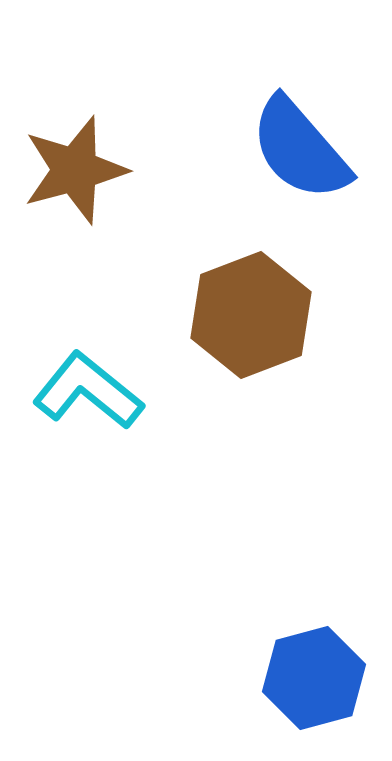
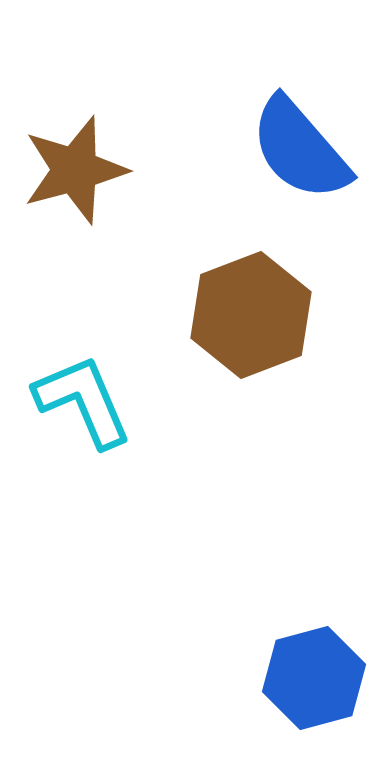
cyan L-shape: moved 5 px left, 10 px down; rotated 28 degrees clockwise
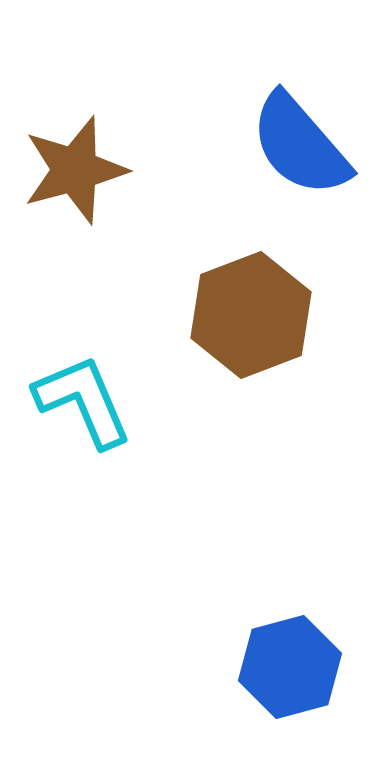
blue semicircle: moved 4 px up
blue hexagon: moved 24 px left, 11 px up
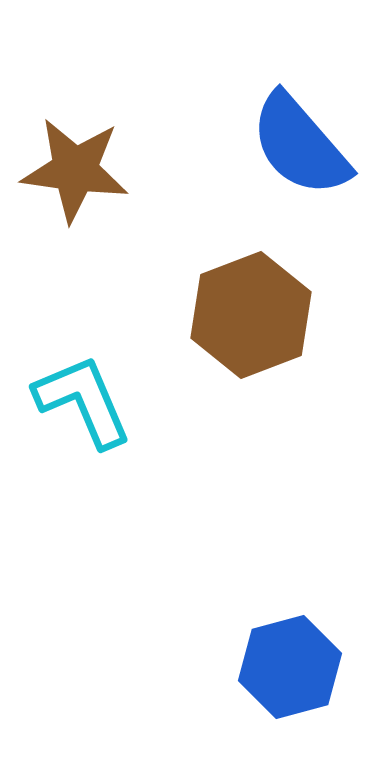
brown star: rotated 23 degrees clockwise
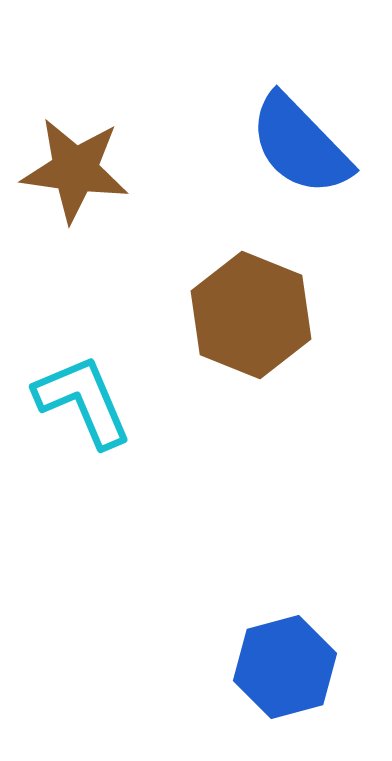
blue semicircle: rotated 3 degrees counterclockwise
brown hexagon: rotated 17 degrees counterclockwise
blue hexagon: moved 5 px left
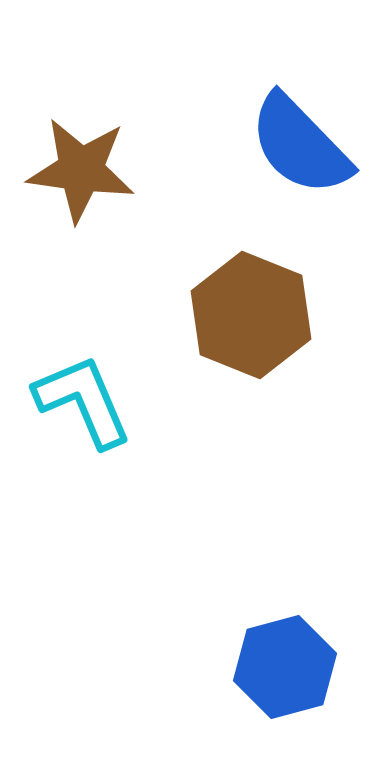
brown star: moved 6 px right
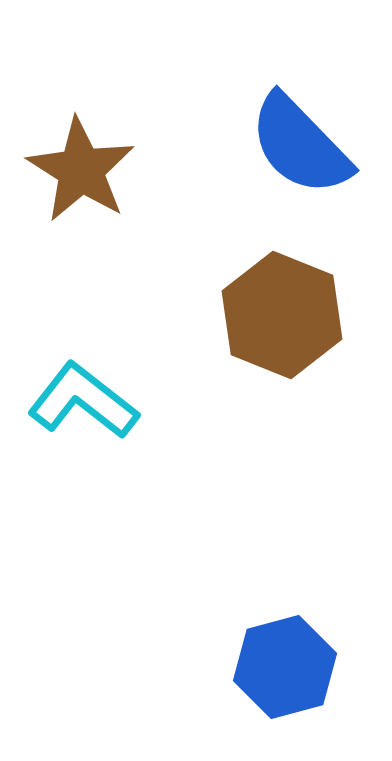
brown star: rotated 24 degrees clockwise
brown hexagon: moved 31 px right
cyan L-shape: rotated 29 degrees counterclockwise
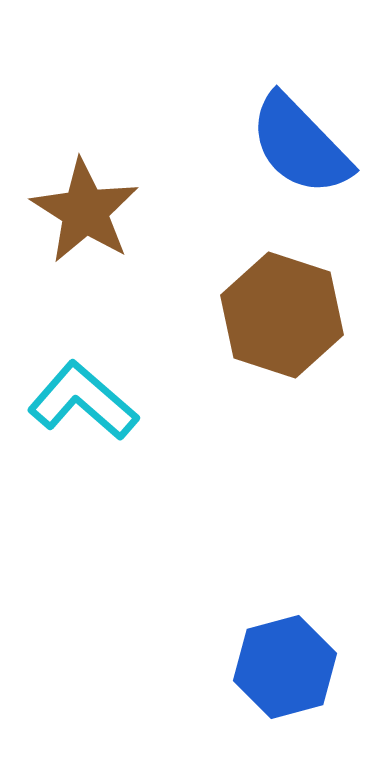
brown star: moved 4 px right, 41 px down
brown hexagon: rotated 4 degrees counterclockwise
cyan L-shape: rotated 3 degrees clockwise
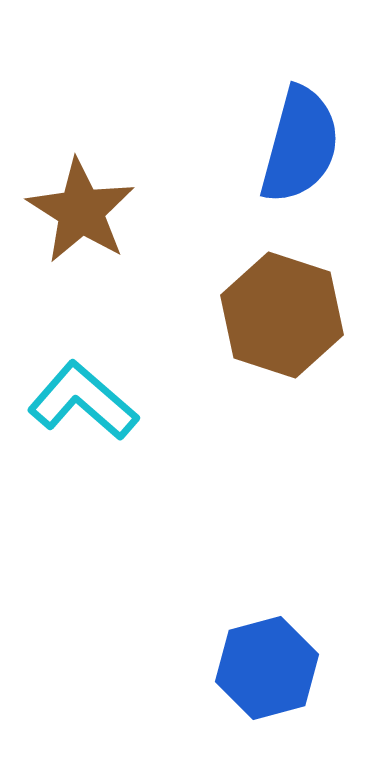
blue semicircle: rotated 121 degrees counterclockwise
brown star: moved 4 px left
blue hexagon: moved 18 px left, 1 px down
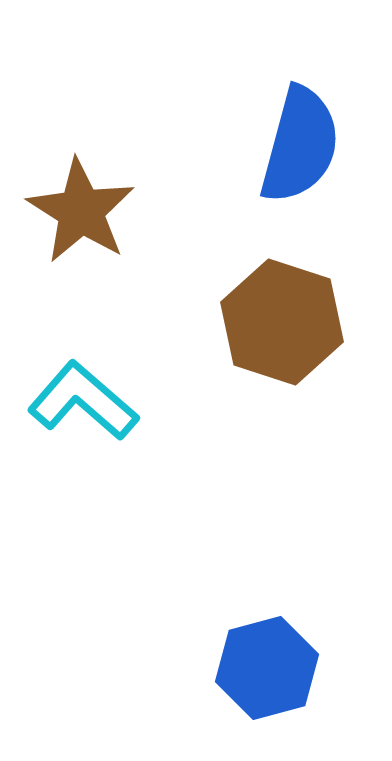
brown hexagon: moved 7 px down
